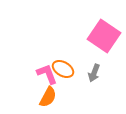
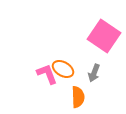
orange semicircle: moved 30 px right; rotated 30 degrees counterclockwise
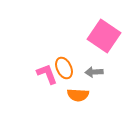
orange ellipse: moved 1 px right, 1 px up; rotated 35 degrees clockwise
gray arrow: moved 1 px up; rotated 66 degrees clockwise
orange semicircle: moved 2 px up; rotated 95 degrees clockwise
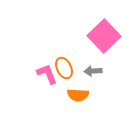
pink square: rotated 12 degrees clockwise
gray arrow: moved 1 px left, 1 px up
